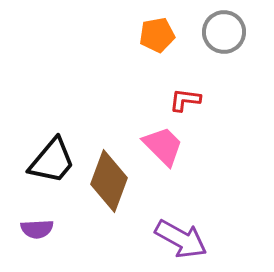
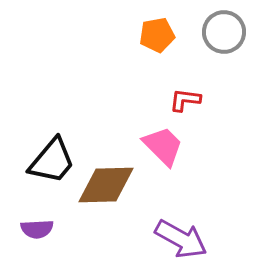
brown diamond: moved 3 px left, 4 px down; rotated 68 degrees clockwise
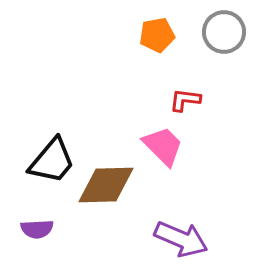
purple arrow: rotated 6 degrees counterclockwise
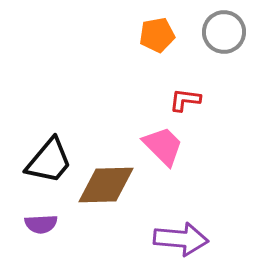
black trapezoid: moved 3 px left
purple semicircle: moved 4 px right, 5 px up
purple arrow: rotated 18 degrees counterclockwise
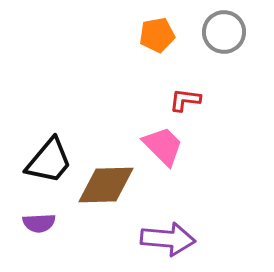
purple semicircle: moved 2 px left, 1 px up
purple arrow: moved 13 px left
